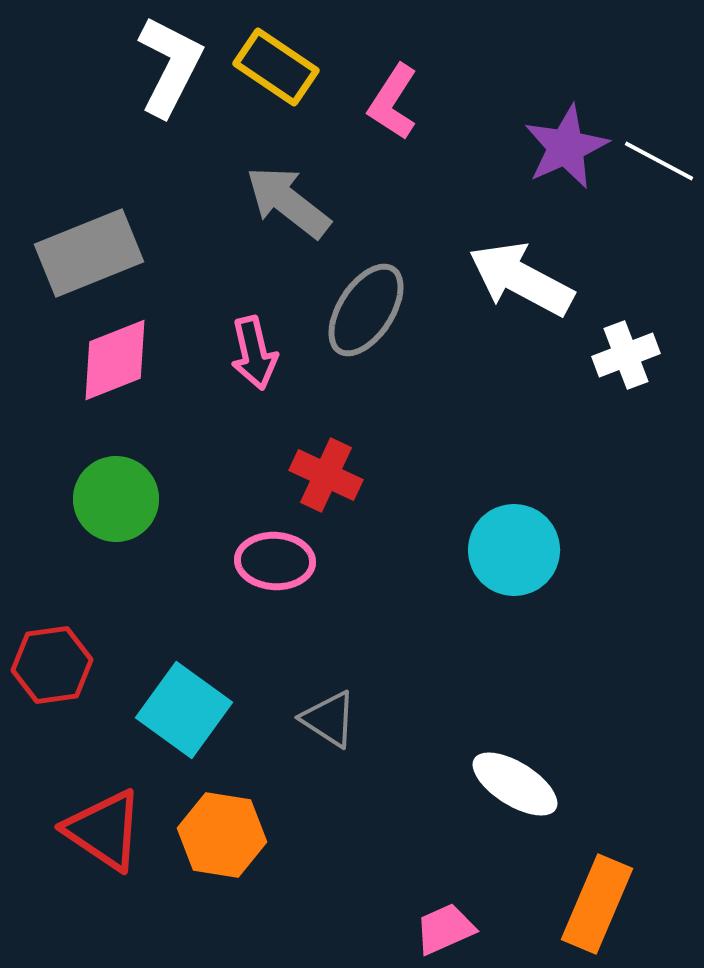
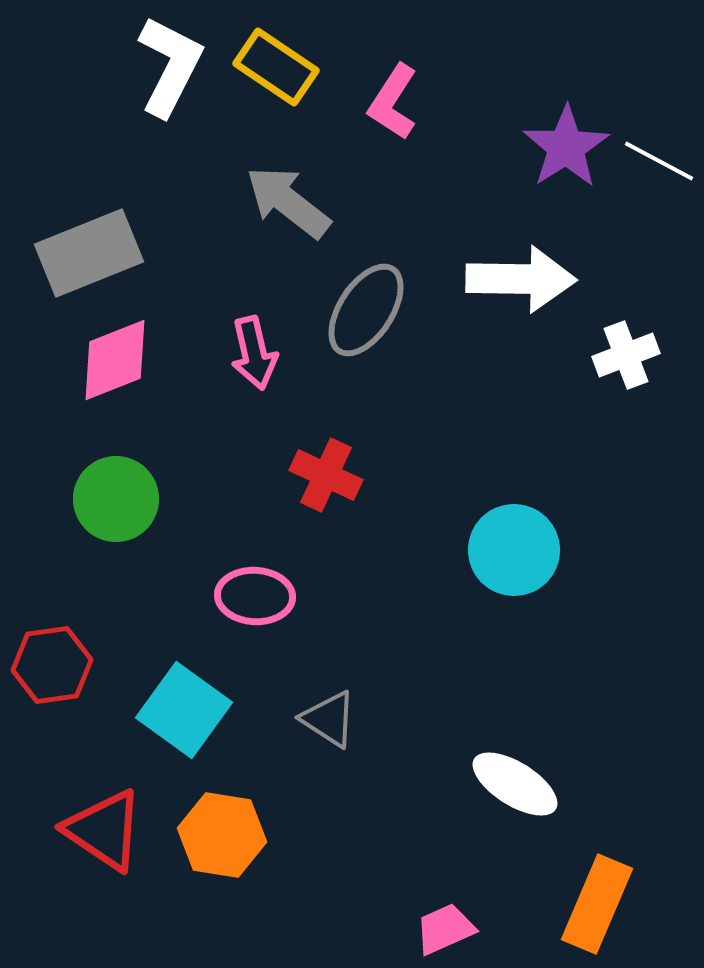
purple star: rotated 8 degrees counterclockwise
white arrow: rotated 153 degrees clockwise
pink ellipse: moved 20 px left, 35 px down
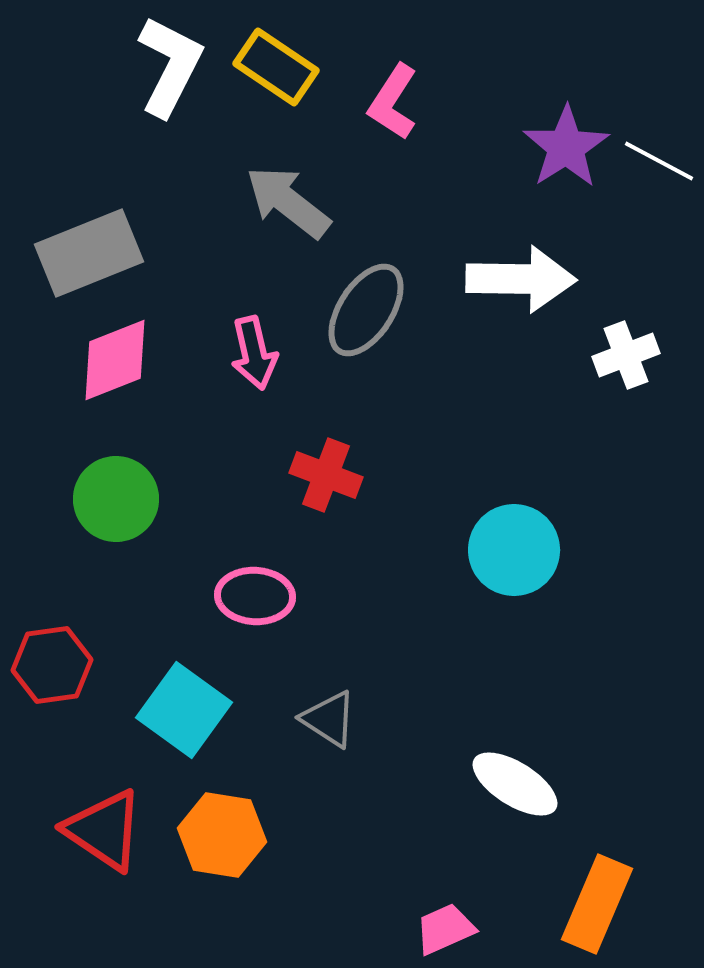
red cross: rotated 4 degrees counterclockwise
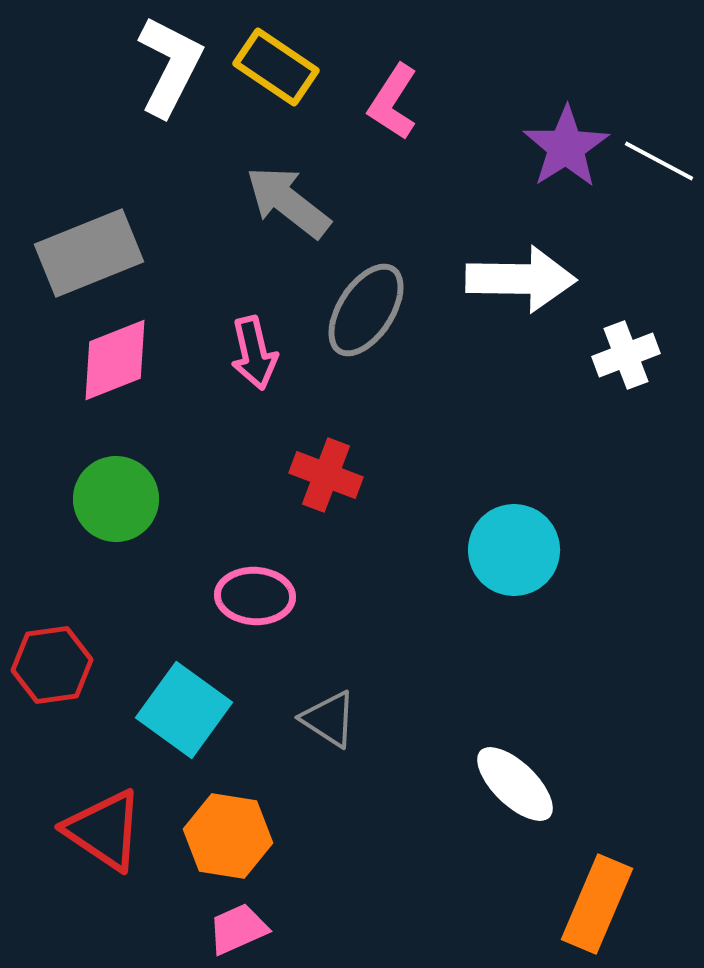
white ellipse: rotated 12 degrees clockwise
orange hexagon: moved 6 px right, 1 px down
pink trapezoid: moved 207 px left
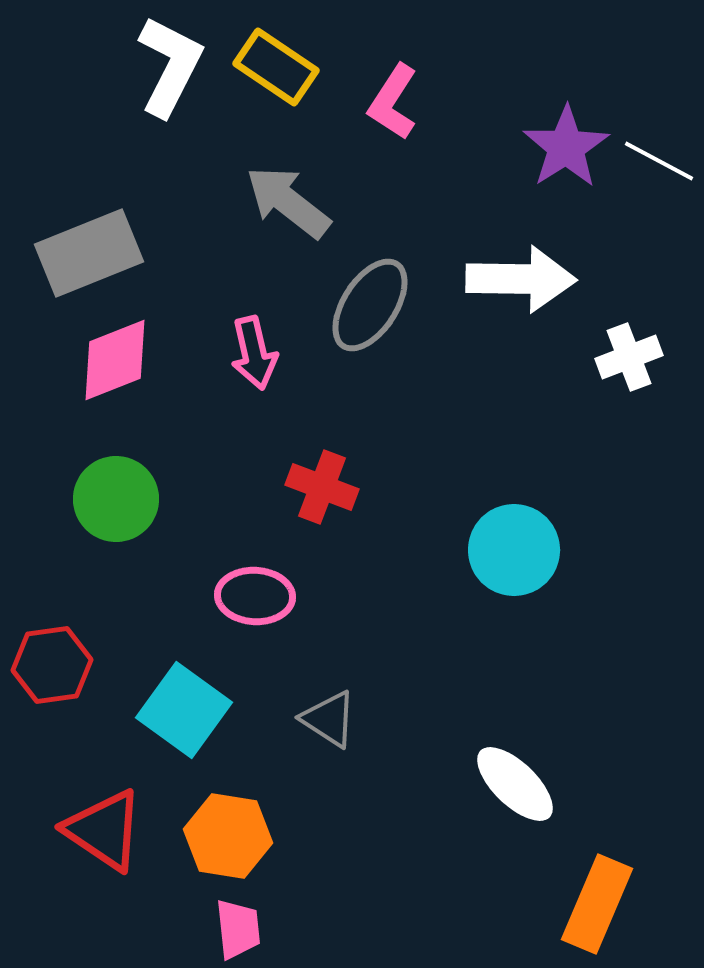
gray ellipse: moved 4 px right, 5 px up
white cross: moved 3 px right, 2 px down
red cross: moved 4 px left, 12 px down
pink trapezoid: rotated 108 degrees clockwise
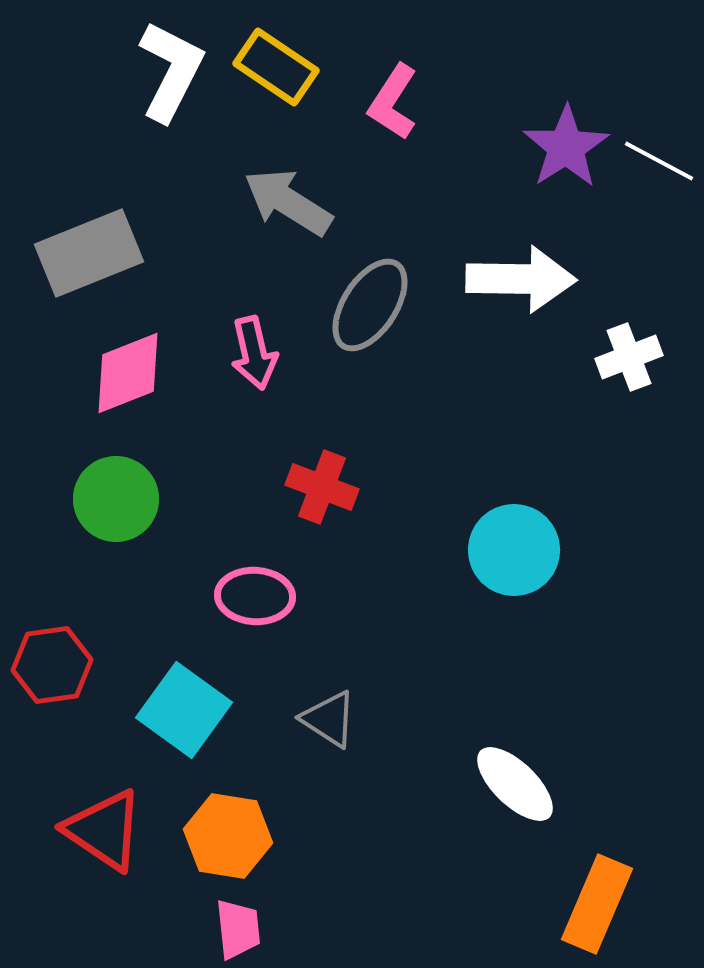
white L-shape: moved 1 px right, 5 px down
gray arrow: rotated 6 degrees counterclockwise
pink diamond: moved 13 px right, 13 px down
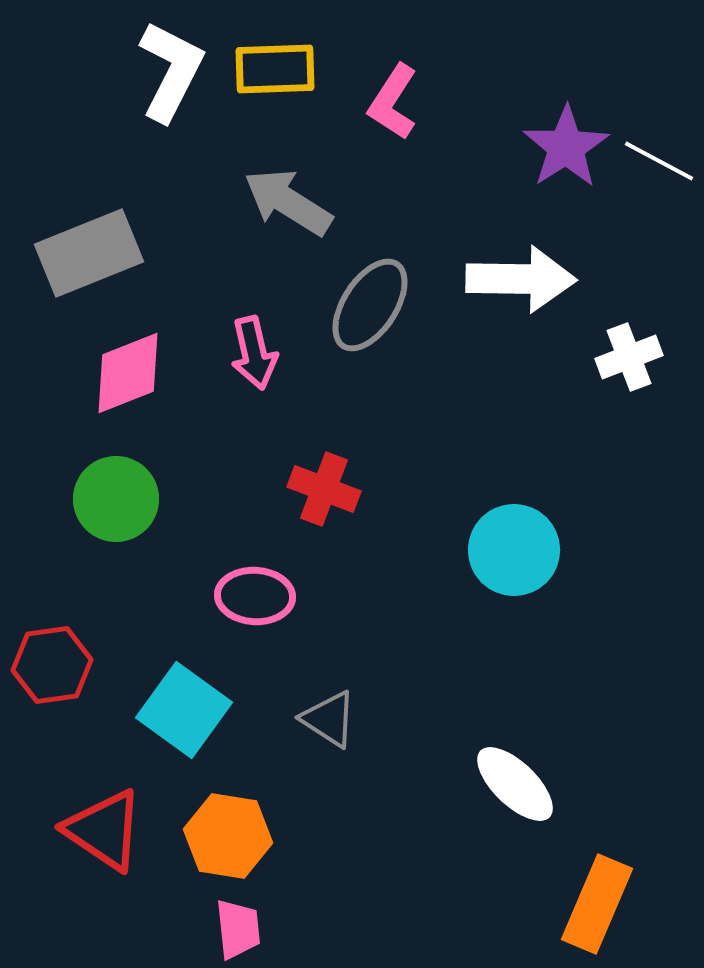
yellow rectangle: moved 1 px left, 2 px down; rotated 36 degrees counterclockwise
red cross: moved 2 px right, 2 px down
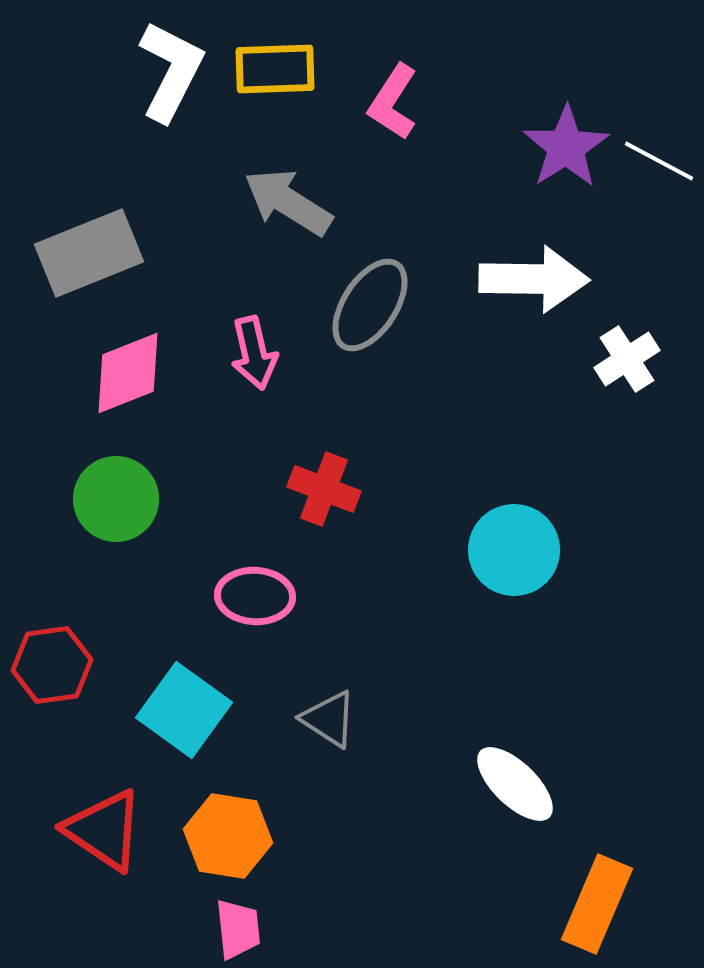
white arrow: moved 13 px right
white cross: moved 2 px left, 2 px down; rotated 12 degrees counterclockwise
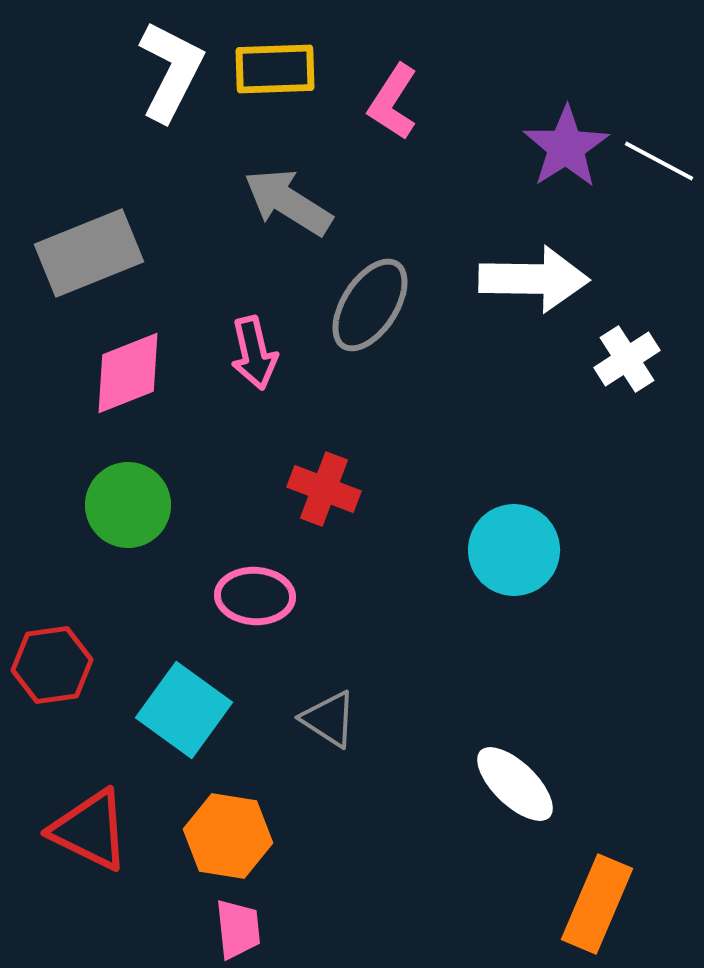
green circle: moved 12 px right, 6 px down
red triangle: moved 14 px left; rotated 8 degrees counterclockwise
